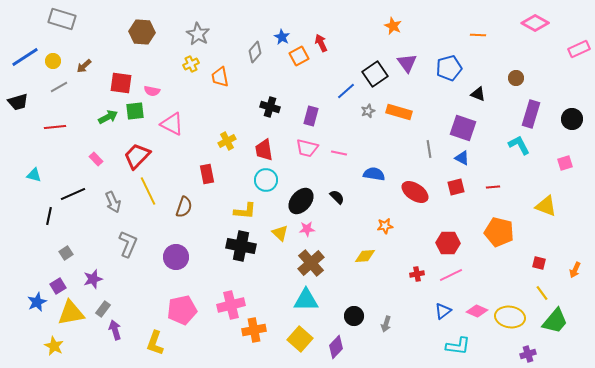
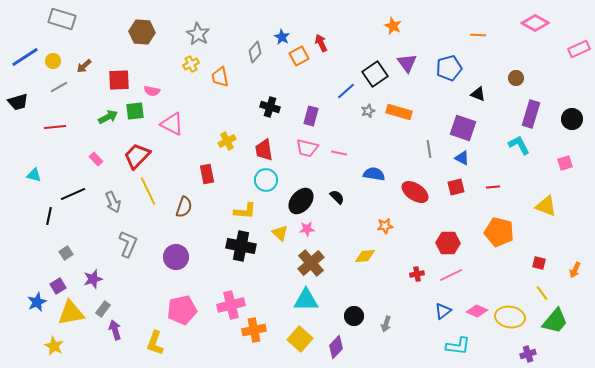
red square at (121, 83): moved 2 px left, 3 px up; rotated 10 degrees counterclockwise
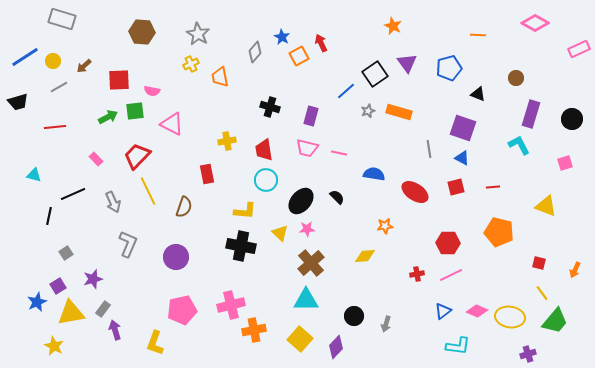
yellow cross at (227, 141): rotated 18 degrees clockwise
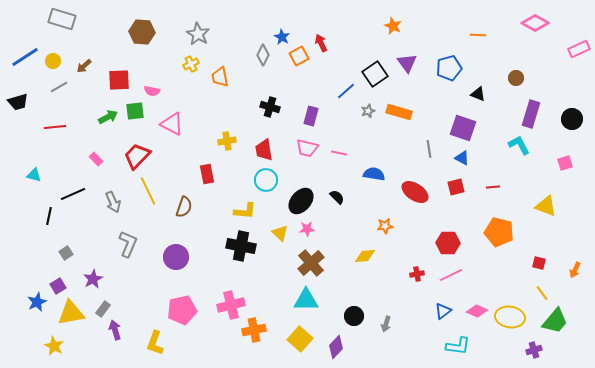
gray diamond at (255, 52): moved 8 px right, 3 px down; rotated 15 degrees counterclockwise
purple star at (93, 279): rotated 12 degrees counterclockwise
purple cross at (528, 354): moved 6 px right, 4 px up
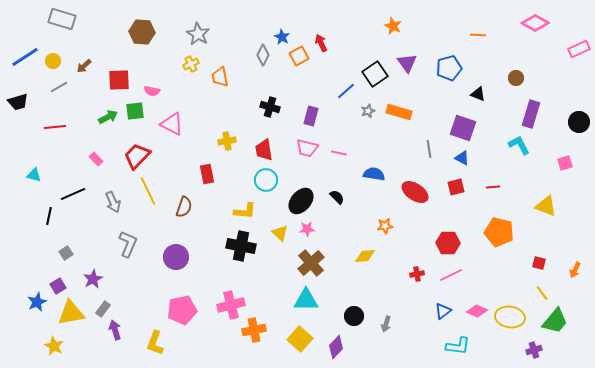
black circle at (572, 119): moved 7 px right, 3 px down
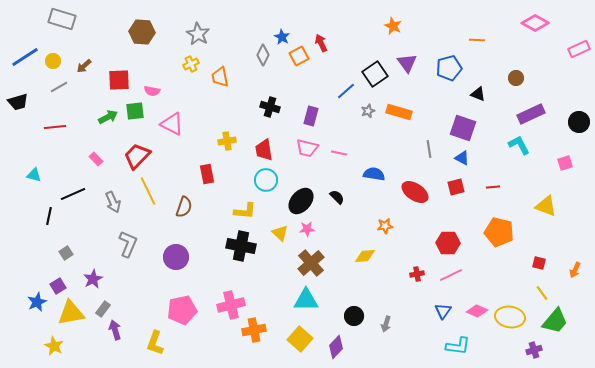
orange line at (478, 35): moved 1 px left, 5 px down
purple rectangle at (531, 114): rotated 48 degrees clockwise
blue triangle at (443, 311): rotated 18 degrees counterclockwise
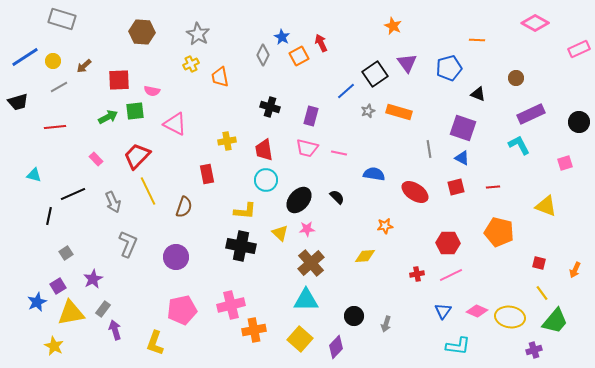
pink triangle at (172, 124): moved 3 px right
black ellipse at (301, 201): moved 2 px left, 1 px up
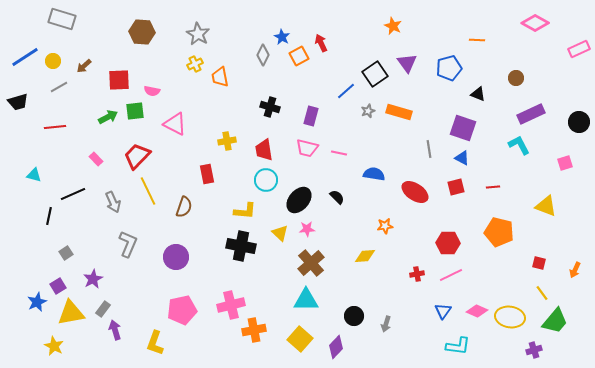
yellow cross at (191, 64): moved 4 px right
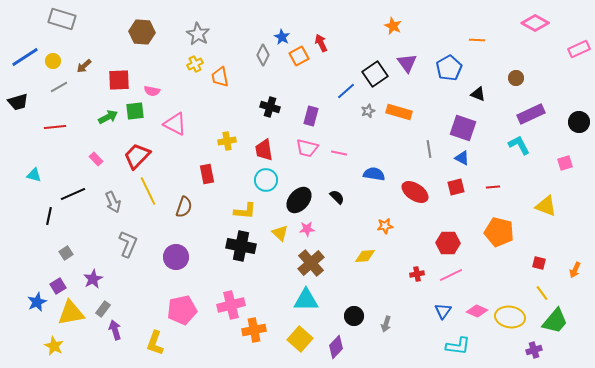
blue pentagon at (449, 68): rotated 15 degrees counterclockwise
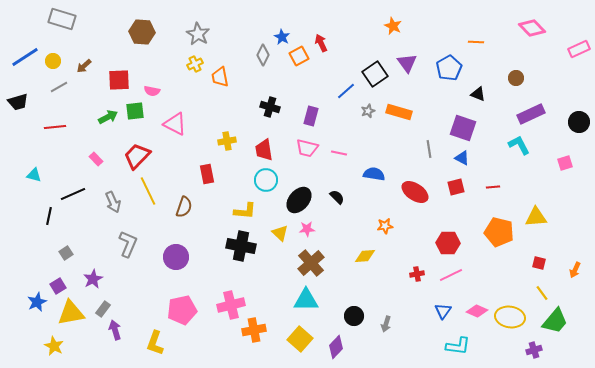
pink diamond at (535, 23): moved 3 px left, 5 px down; rotated 16 degrees clockwise
orange line at (477, 40): moved 1 px left, 2 px down
yellow triangle at (546, 206): moved 10 px left, 11 px down; rotated 25 degrees counterclockwise
